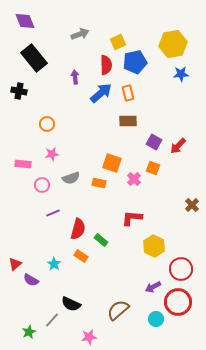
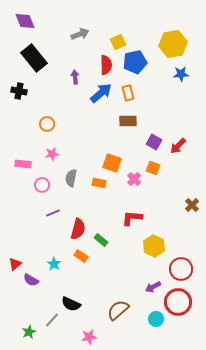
gray semicircle at (71, 178): rotated 120 degrees clockwise
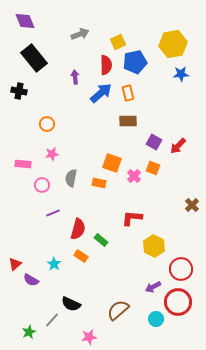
pink cross at (134, 179): moved 3 px up
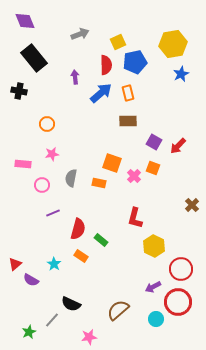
blue star at (181, 74): rotated 21 degrees counterclockwise
red L-shape at (132, 218): moved 3 px right; rotated 80 degrees counterclockwise
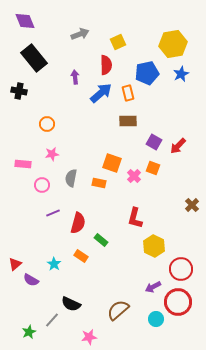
blue pentagon at (135, 62): moved 12 px right, 11 px down
red semicircle at (78, 229): moved 6 px up
